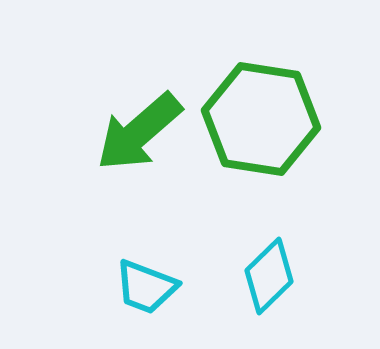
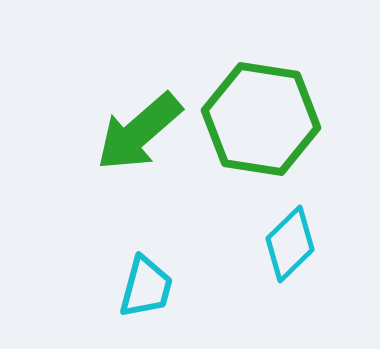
cyan diamond: moved 21 px right, 32 px up
cyan trapezoid: rotated 96 degrees counterclockwise
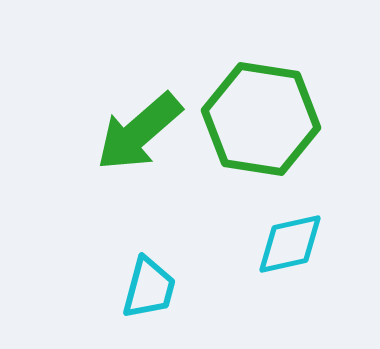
cyan diamond: rotated 32 degrees clockwise
cyan trapezoid: moved 3 px right, 1 px down
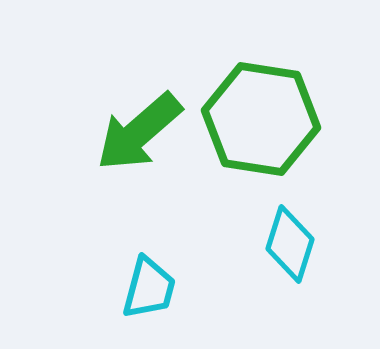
cyan diamond: rotated 60 degrees counterclockwise
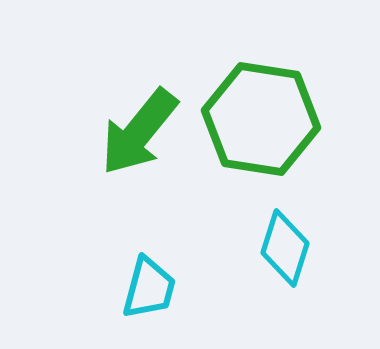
green arrow: rotated 10 degrees counterclockwise
cyan diamond: moved 5 px left, 4 px down
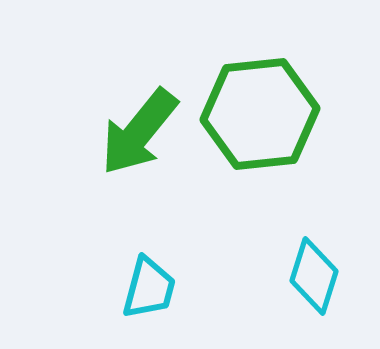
green hexagon: moved 1 px left, 5 px up; rotated 15 degrees counterclockwise
cyan diamond: moved 29 px right, 28 px down
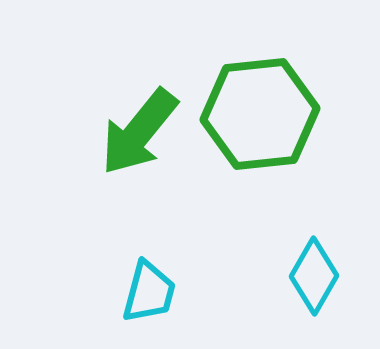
cyan diamond: rotated 12 degrees clockwise
cyan trapezoid: moved 4 px down
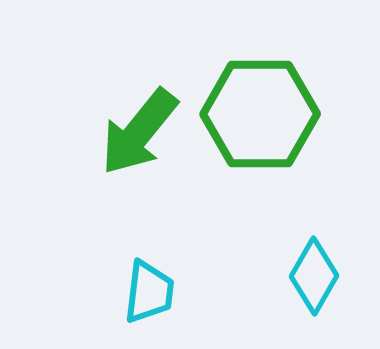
green hexagon: rotated 6 degrees clockwise
cyan trapezoid: rotated 8 degrees counterclockwise
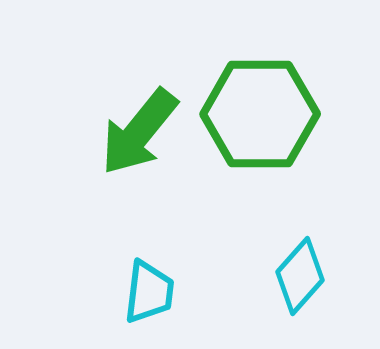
cyan diamond: moved 14 px left; rotated 12 degrees clockwise
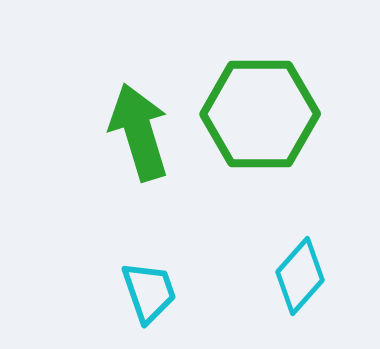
green arrow: rotated 124 degrees clockwise
cyan trapezoid: rotated 26 degrees counterclockwise
